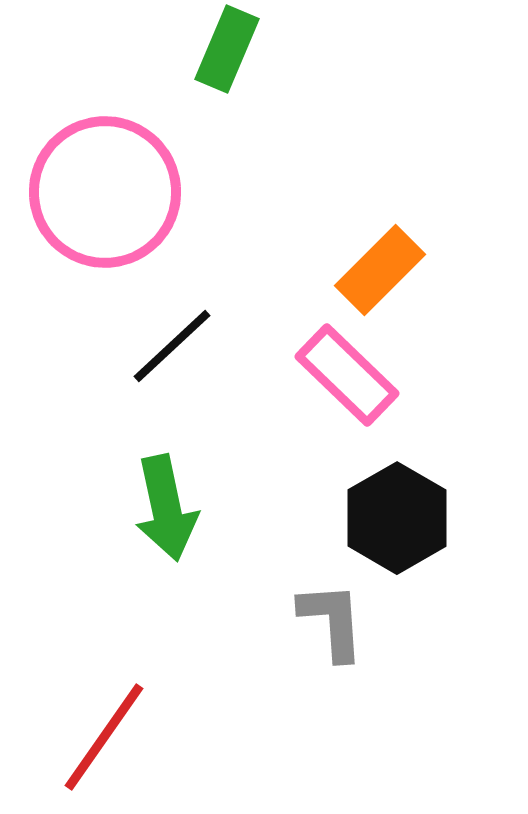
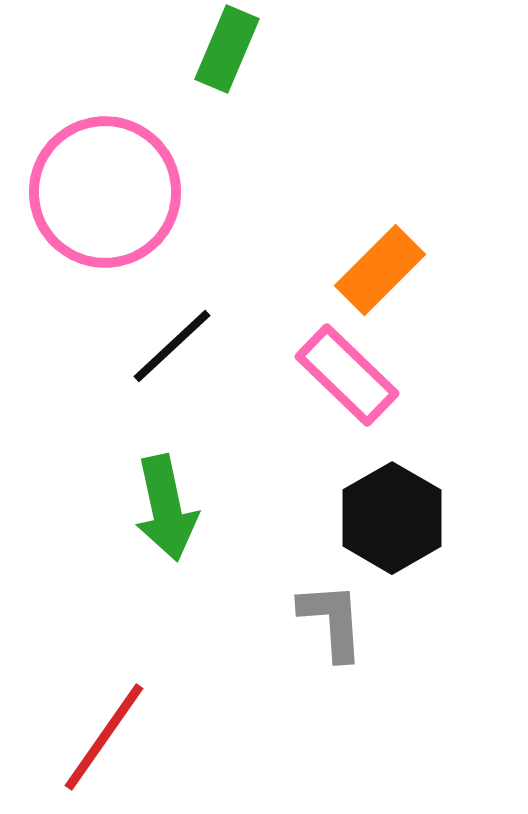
black hexagon: moved 5 px left
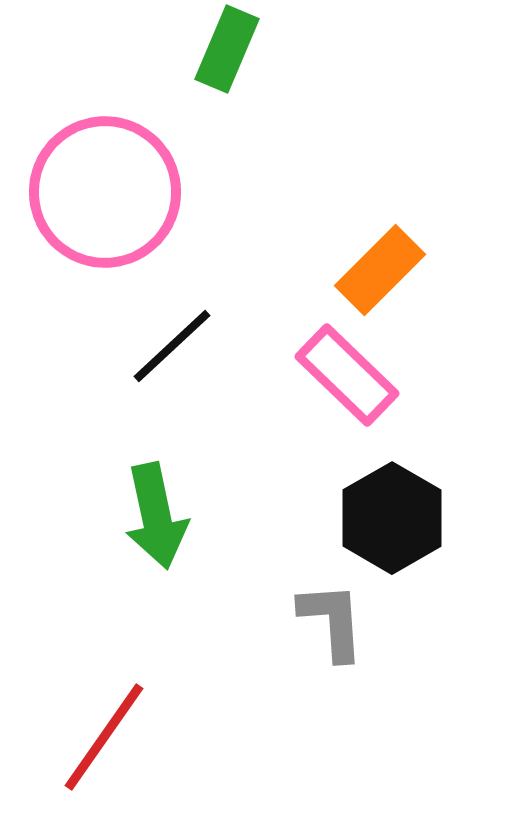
green arrow: moved 10 px left, 8 px down
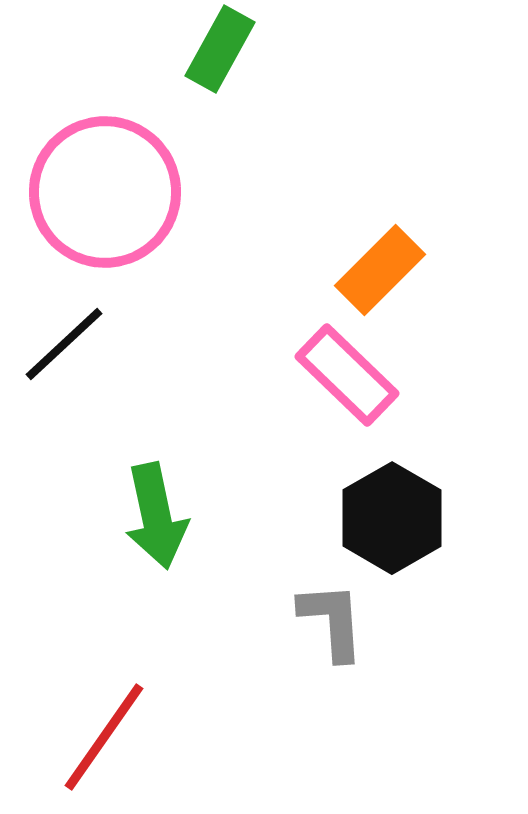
green rectangle: moved 7 px left; rotated 6 degrees clockwise
black line: moved 108 px left, 2 px up
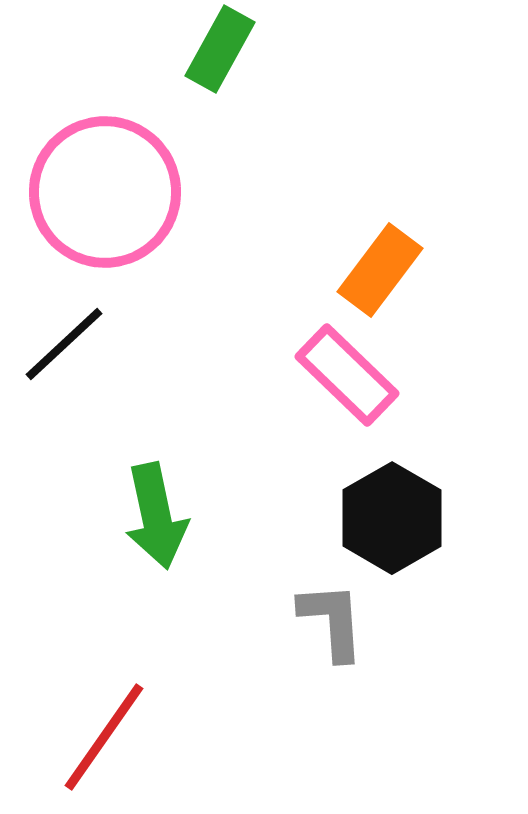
orange rectangle: rotated 8 degrees counterclockwise
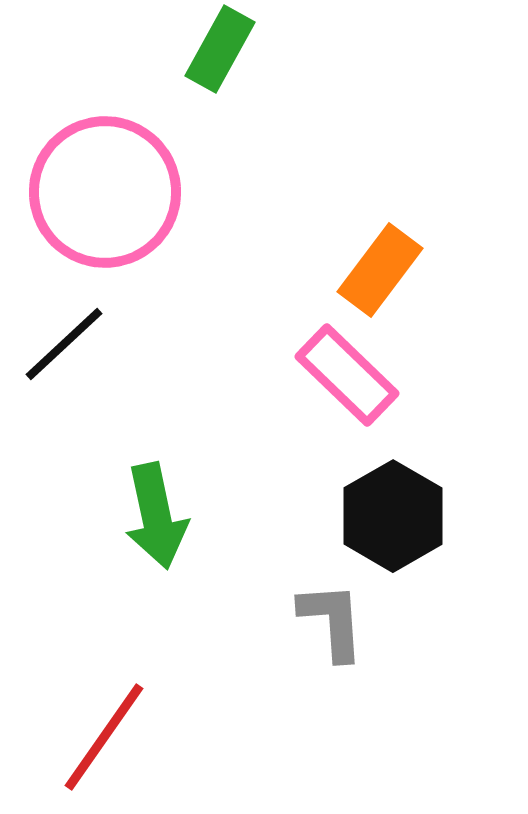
black hexagon: moved 1 px right, 2 px up
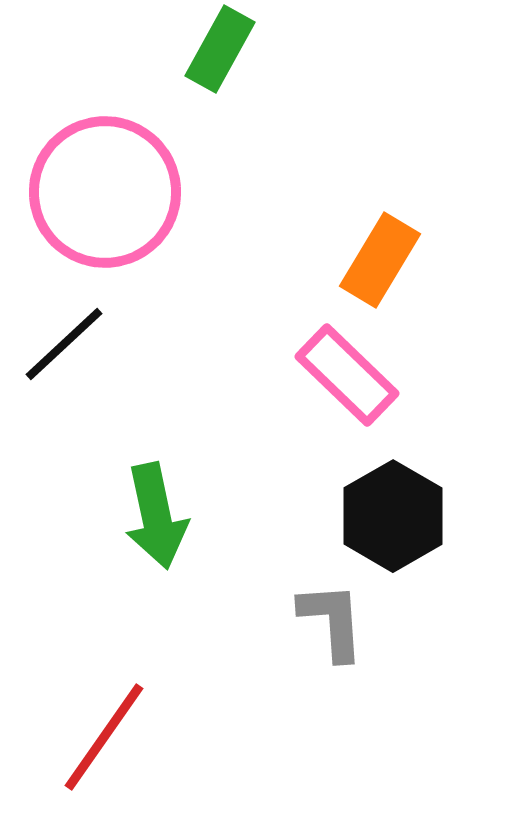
orange rectangle: moved 10 px up; rotated 6 degrees counterclockwise
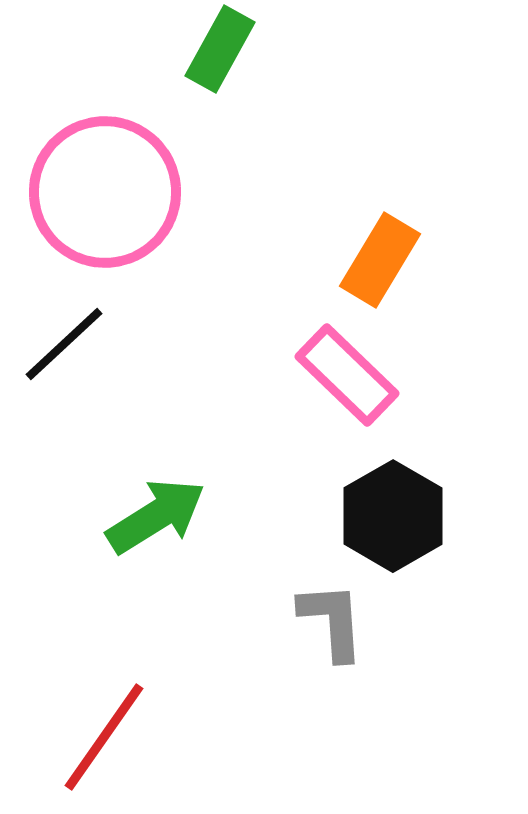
green arrow: rotated 110 degrees counterclockwise
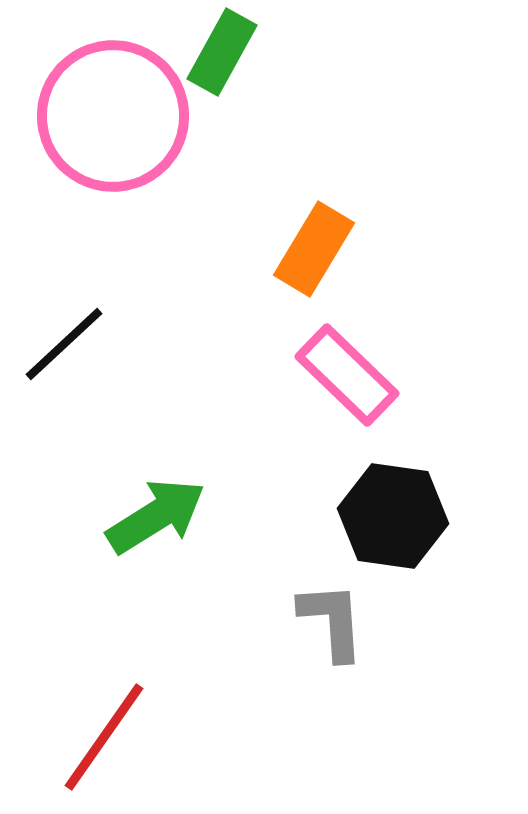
green rectangle: moved 2 px right, 3 px down
pink circle: moved 8 px right, 76 px up
orange rectangle: moved 66 px left, 11 px up
black hexagon: rotated 22 degrees counterclockwise
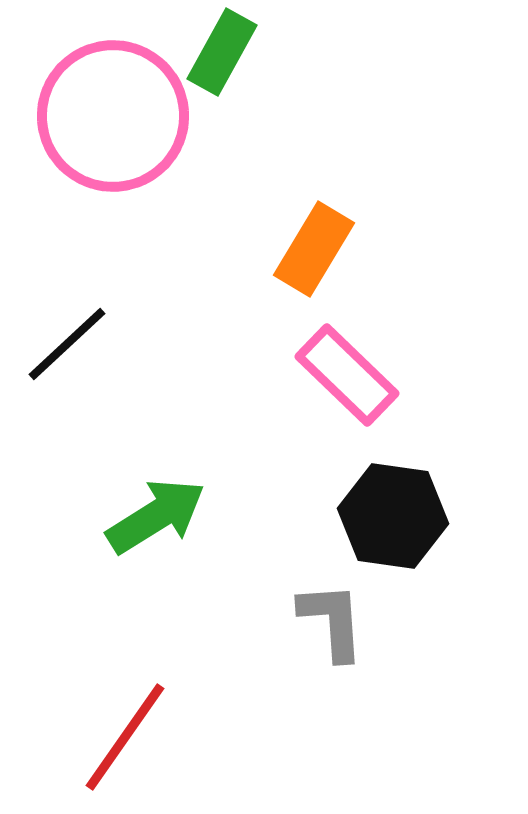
black line: moved 3 px right
red line: moved 21 px right
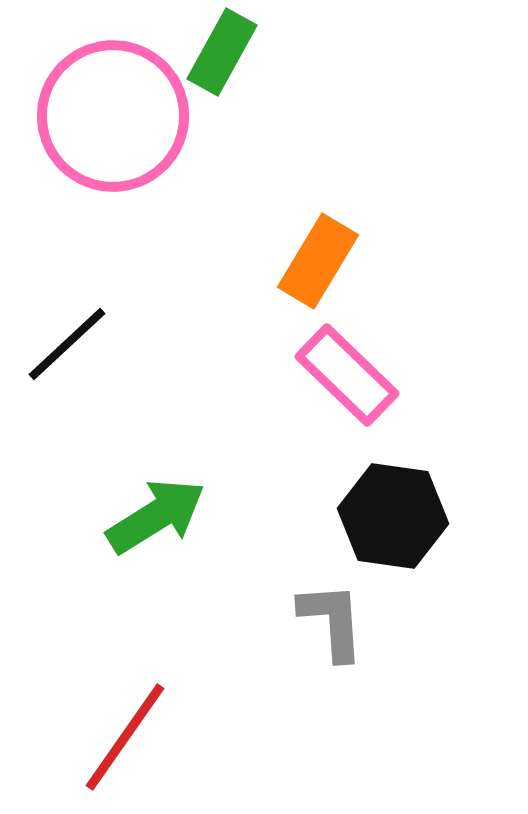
orange rectangle: moved 4 px right, 12 px down
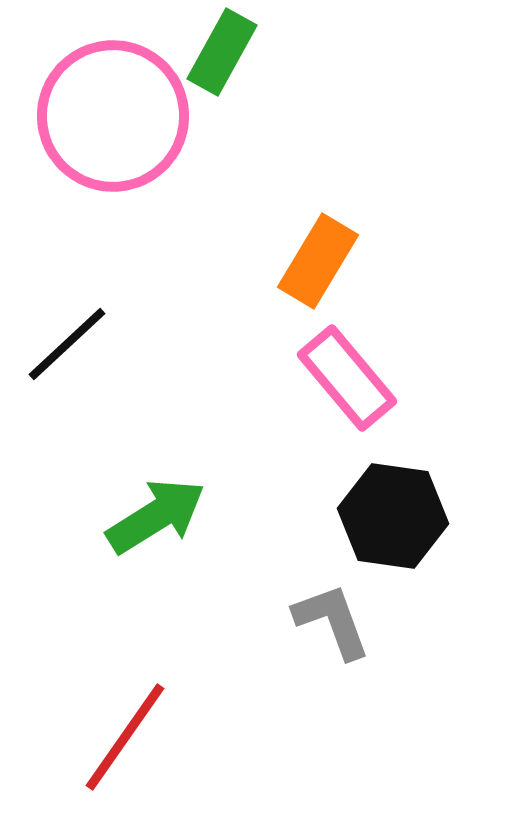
pink rectangle: moved 3 px down; rotated 6 degrees clockwise
gray L-shape: rotated 16 degrees counterclockwise
